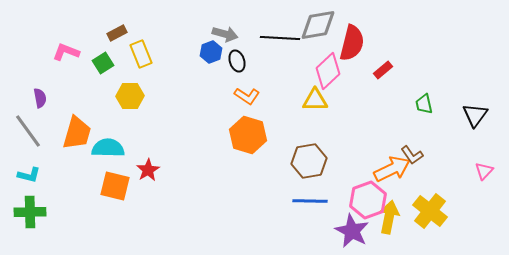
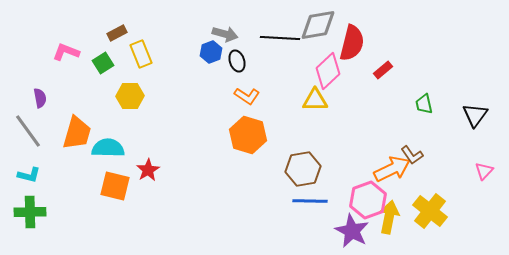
brown hexagon: moved 6 px left, 8 px down
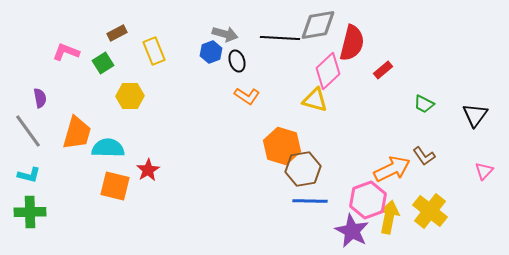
yellow rectangle: moved 13 px right, 3 px up
yellow triangle: rotated 16 degrees clockwise
green trapezoid: rotated 50 degrees counterclockwise
orange hexagon: moved 34 px right, 11 px down
brown L-shape: moved 12 px right, 1 px down
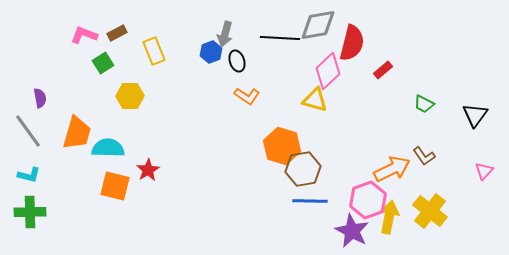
gray arrow: rotated 90 degrees clockwise
pink L-shape: moved 18 px right, 17 px up
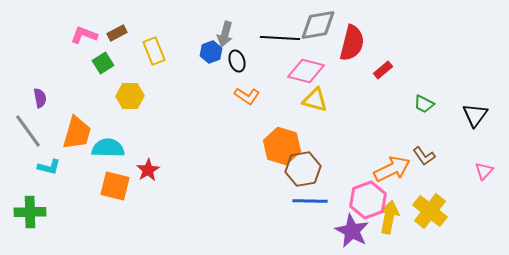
pink diamond: moved 22 px left; rotated 57 degrees clockwise
cyan L-shape: moved 20 px right, 8 px up
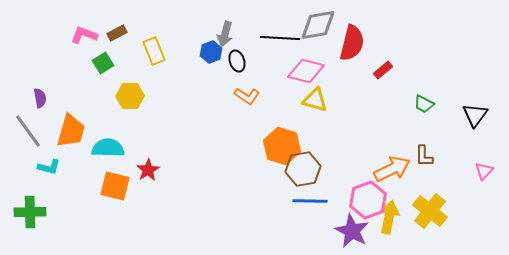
orange trapezoid: moved 6 px left, 2 px up
brown L-shape: rotated 35 degrees clockwise
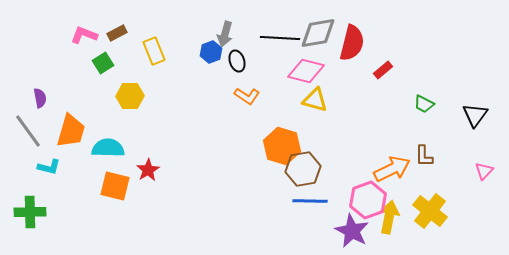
gray diamond: moved 8 px down
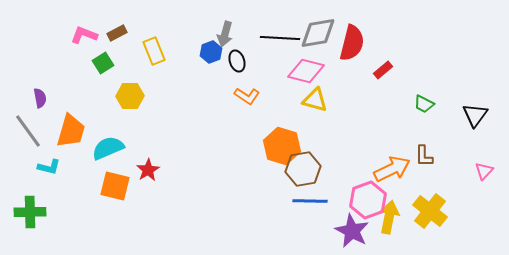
cyan semicircle: rotated 24 degrees counterclockwise
